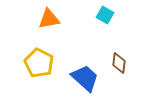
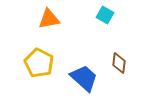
blue trapezoid: moved 1 px left
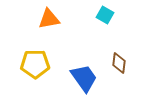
yellow pentagon: moved 4 px left, 1 px down; rotated 28 degrees counterclockwise
blue trapezoid: rotated 12 degrees clockwise
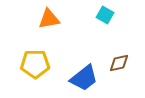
brown diamond: rotated 70 degrees clockwise
blue trapezoid: rotated 88 degrees clockwise
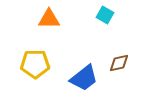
orange triangle: rotated 10 degrees clockwise
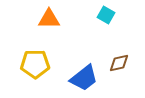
cyan square: moved 1 px right
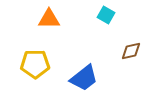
brown diamond: moved 12 px right, 12 px up
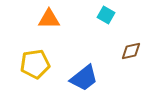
yellow pentagon: rotated 8 degrees counterclockwise
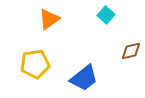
cyan square: rotated 12 degrees clockwise
orange triangle: rotated 35 degrees counterclockwise
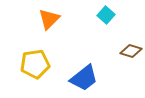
orange triangle: rotated 10 degrees counterclockwise
brown diamond: rotated 30 degrees clockwise
